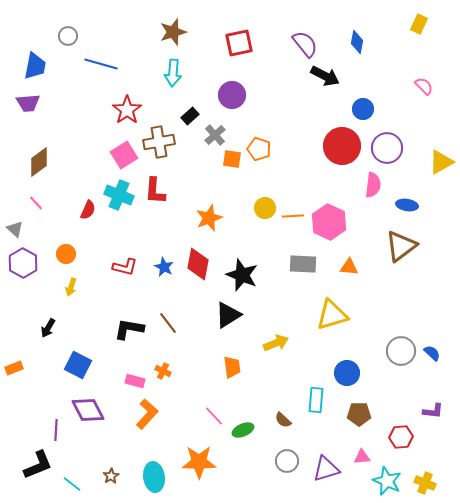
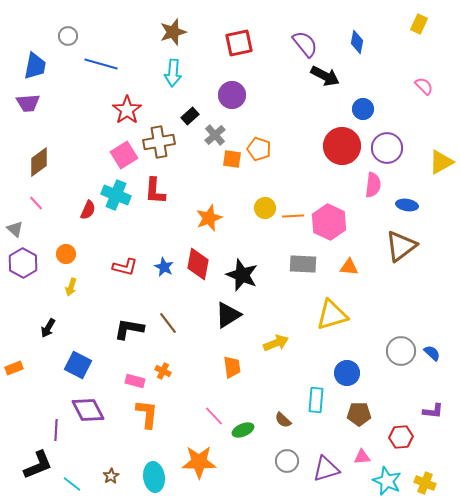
cyan cross at (119, 195): moved 3 px left
orange L-shape at (147, 414): rotated 36 degrees counterclockwise
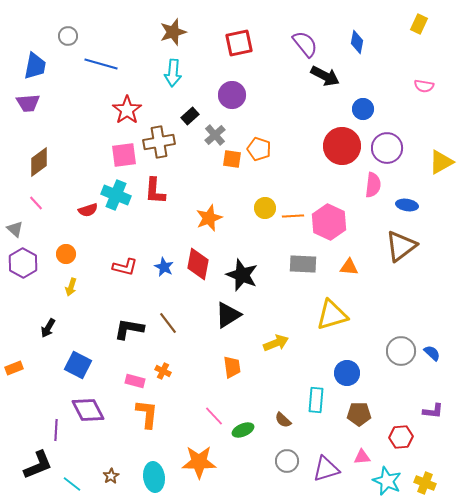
pink semicircle at (424, 86): rotated 144 degrees clockwise
pink square at (124, 155): rotated 24 degrees clockwise
red semicircle at (88, 210): rotated 48 degrees clockwise
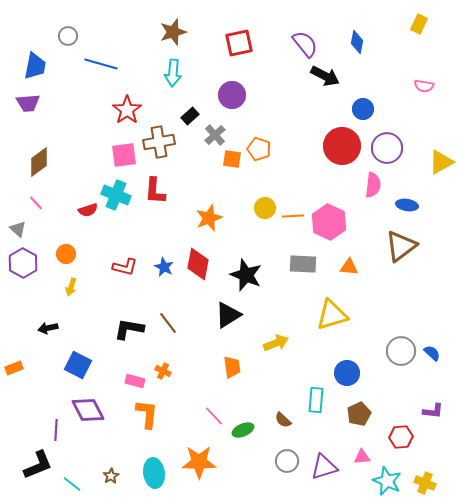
gray triangle at (15, 229): moved 3 px right
black star at (242, 275): moved 4 px right
black arrow at (48, 328): rotated 48 degrees clockwise
brown pentagon at (359, 414): rotated 25 degrees counterclockwise
purple triangle at (326, 469): moved 2 px left, 2 px up
cyan ellipse at (154, 477): moved 4 px up
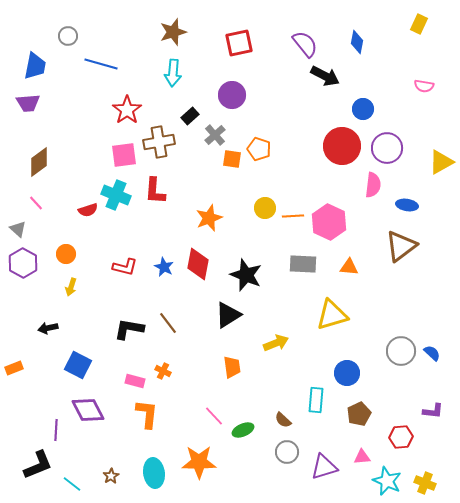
gray circle at (287, 461): moved 9 px up
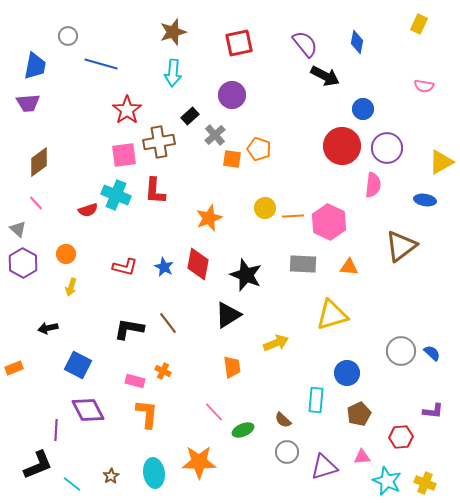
blue ellipse at (407, 205): moved 18 px right, 5 px up
pink line at (214, 416): moved 4 px up
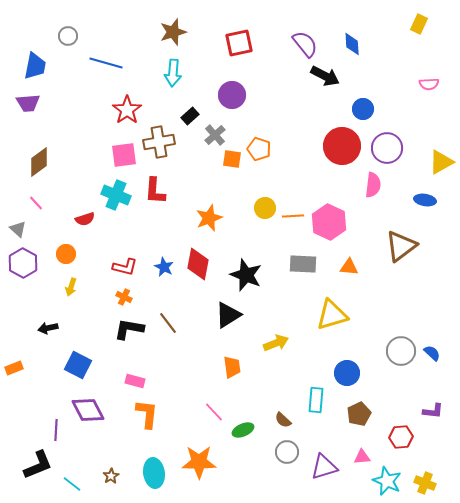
blue diamond at (357, 42): moved 5 px left, 2 px down; rotated 15 degrees counterclockwise
blue line at (101, 64): moved 5 px right, 1 px up
pink semicircle at (424, 86): moved 5 px right, 2 px up; rotated 12 degrees counterclockwise
red semicircle at (88, 210): moved 3 px left, 9 px down
orange cross at (163, 371): moved 39 px left, 74 px up
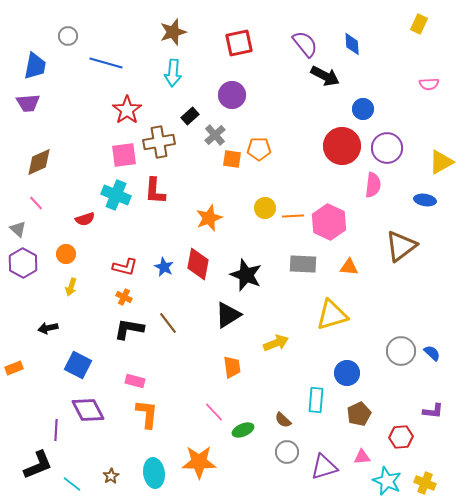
orange pentagon at (259, 149): rotated 20 degrees counterclockwise
brown diamond at (39, 162): rotated 12 degrees clockwise
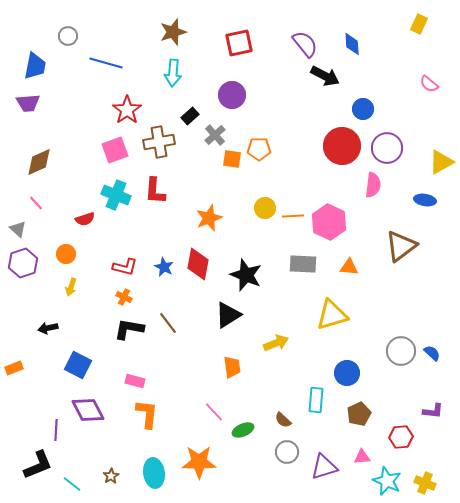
pink semicircle at (429, 84): rotated 42 degrees clockwise
pink square at (124, 155): moved 9 px left, 5 px up; rotated 12 degrees counterclockwise
purple hexagon at (23, 263): rotated 12 degrees clockwise
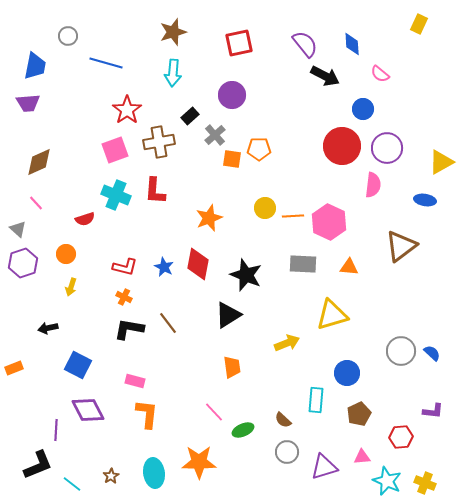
pink semicircle at (429, 84): moved 49 px left, 10 px up
yellow arrow at (276, 343): moved 11 px right
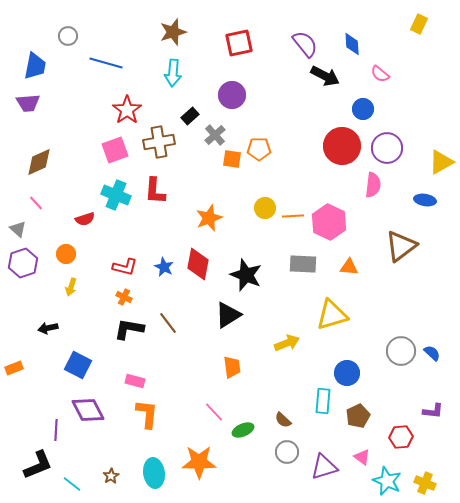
cyan rectangle at (316, 400): moved 7 px right, 1 px down
brown pentagon at (359, 414): moved 1 px left, 2 px down
pink triangle at (362, 457): rotated 42 degrees clockwise
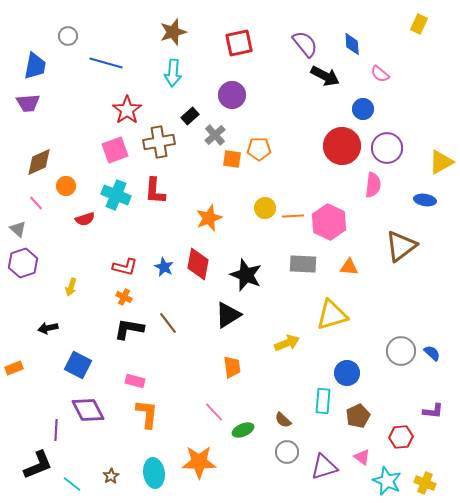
orange circle at (66, 254): moved 68 px up
